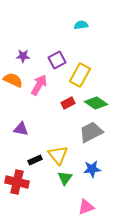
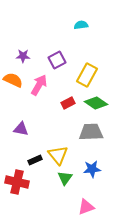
yellow rectangle: moved 7 px right
gray trapezoid: rotated 25 degrees clockwise
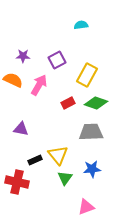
green diamond: rotated 15 degrees counterclockwise
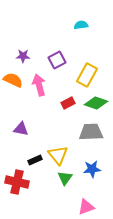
pink arrow: rotated 45 degrees counterclockwise
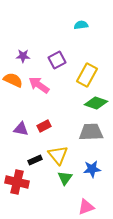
pink arrow: rotated 40 degrees counterclockwise
red rectangle: moved 24 px left, 23 px down
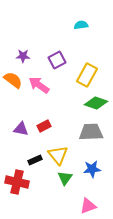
orange semicircle: rotated 12 degrees clockwise
pink triangle: moved 2 px right, 1 px up
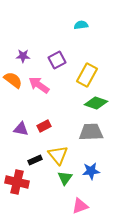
blue star: moved 1 px left, 2 px down
pink triangle: moved 8 px left
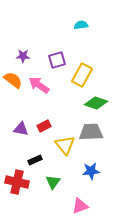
purple square: rotated 12 degrees clockwise
yellow rectangle: moved 5 px left
yellow triangle: moved 7 px right, 10 px up
green triangle: moved 12 px left, 4 px down
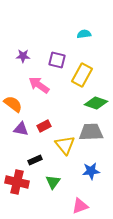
cyan semicircle: moved 3 px right, 9 px down
purple square: rotated 30 degrees clockwise
orange semicircle: moved 24 px down
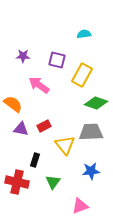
black rectangle: rotated 48 degrees counterclockwise
